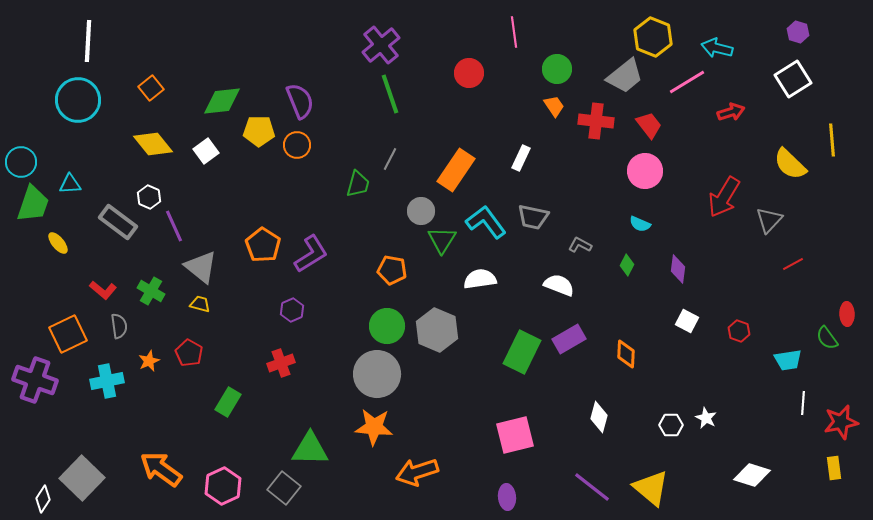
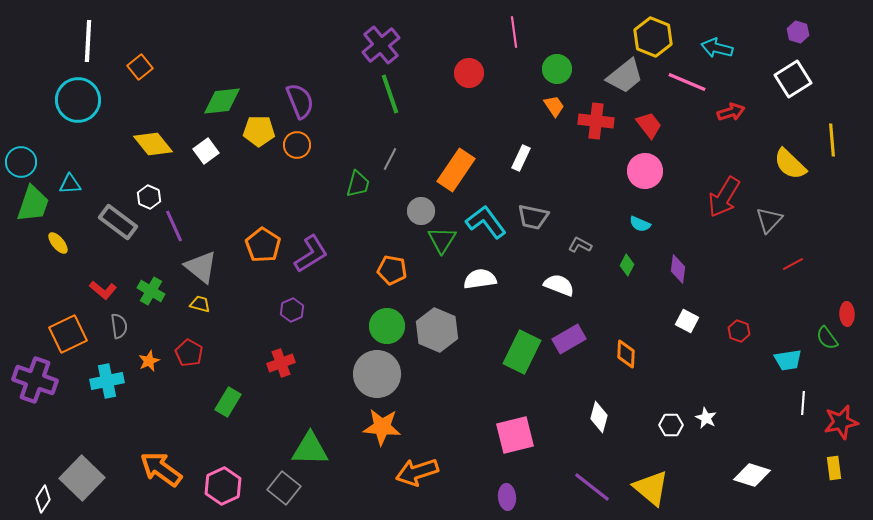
pink line at (687, 82): rotated 54 degrees clockwise
orange square at (151, 88): moved 11 px left, 21 px up
orange star at (374, 427): moved 8 px right
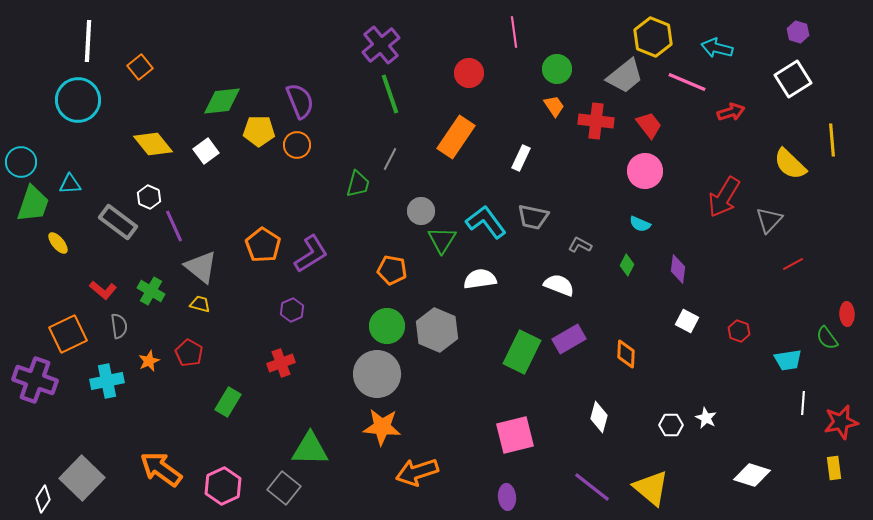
orange rectangle at (456, 170): moved 33 px up
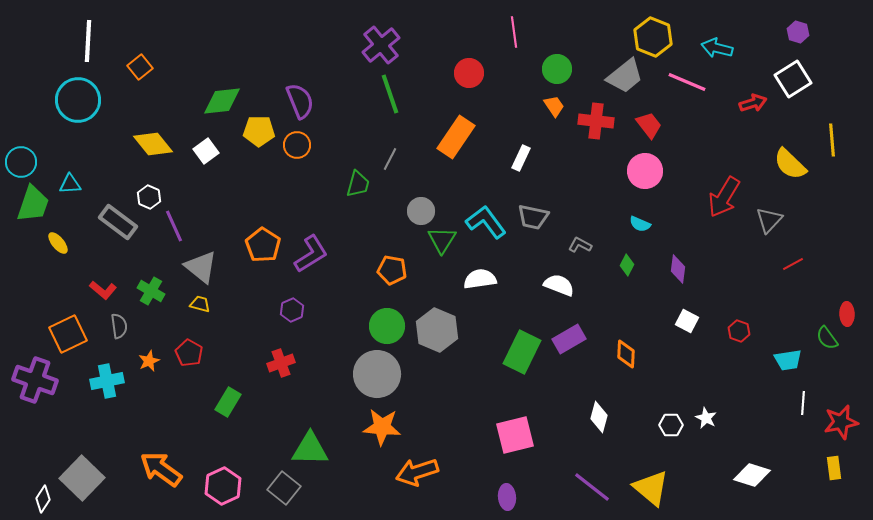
red arrow at (731, 112): moved 22 px right, 9 px up
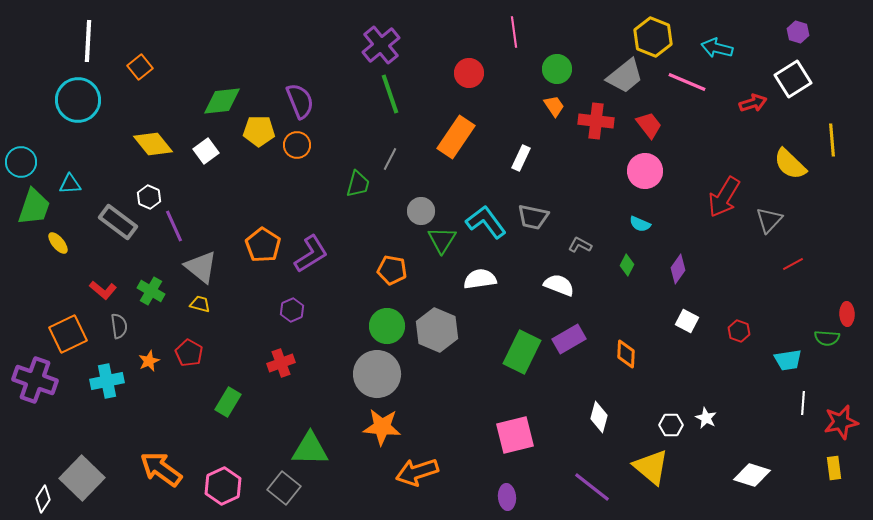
green trapezoid at (33, 204): moved 1 px right, 3 px down
purple diamond at (678, 269): rotated 28 degrees clockwise
green semicircle at (827, 338): rotated 50 degrees counterclockwise
yellow triangle at (651, 488): moved 21 px up
